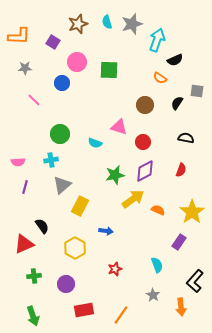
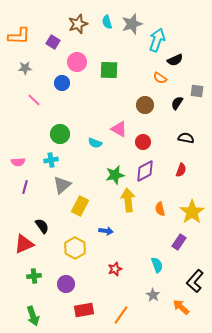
pink triangle at (119, 127): moved 2 px down; rotated 12 degrees clockwise
yellow arrow at (133, 199): moved 5 px left, 1 px down; rotated 60 degrees counterclockwise
orange semicircle at (158, 210): moved 2 px right, 1 px up; rotated 128 degrees counterclockwise
orange arrow at (181, 307): rotated 138 degrees clockwise
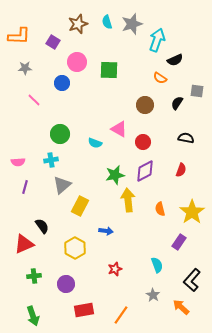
black L-shape at (195, 281): moved 3 px left, 1 px up
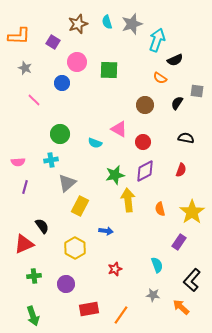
gray star at (25, 68): rotated 24 degrees clockwise
gray triangle at (62, 185): moved 5 px right, 2 px up
gray star at (153, 295): rotated 24 degrees counterclockwise
red rectangle at (84, 310): moved 5 px right, 1 px up
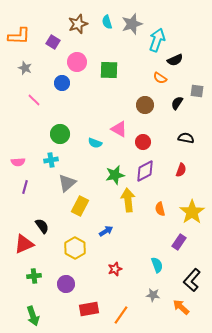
blue arrow at (106, 231): rotated 40 degrees counterclockwise
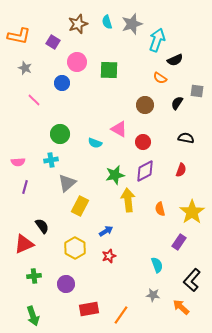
orange L-shape at (19, 36): rotated 10 degrees clockwise
red star at (115, 269): moved 6 px left, 13 px up
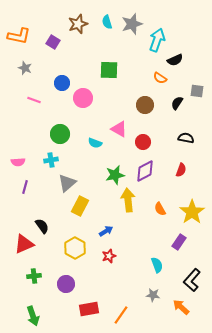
pink circle at (77, 62): moved 6 px right, 36 px down
pink line at (34, 100): rotated 24 degrees counterclockwise
orange semicircle at (160, 209): rotated 16 degrees counterclockwise
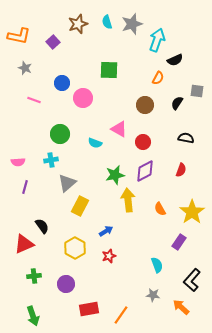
purple square at (53, 42): rotated 16 degrees clockwise
orange semicircle at (160, 78): moved 2 px left; rotated 96 degrees counterclockwise
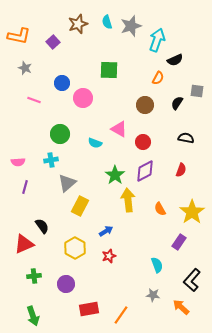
gray star at (132, 24): moved 1 px left, 2 px down
green star at (115, 175): rotated 24 degrees counterclockwise
